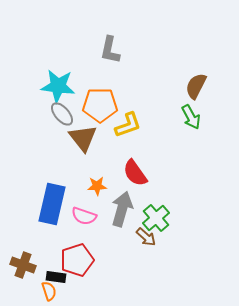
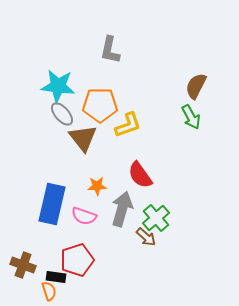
red semicircle: moved 5 px right, 2 px down
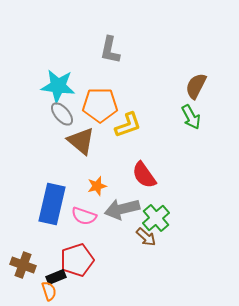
brown triangle: moved 2 px left, 3 px down; rotated 12 degrees counterclockwise
red semicircle: moved 4 px right
orange star: rotated 12 degrees counterclockwise
gray arrow: rotated 120 degrees counterclockwise
black rectangle: rotated 30 degrees counterclockwise
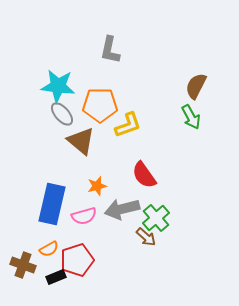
pink semicircle: rotated 35 degrees counterclockwise
orange semicircle: moved 42 px up; rotated 78 degrees clockwise
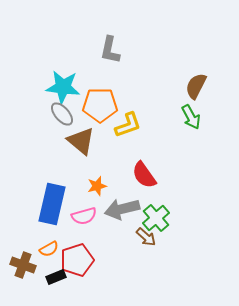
cyan star: moved 5 px right, 1 px down
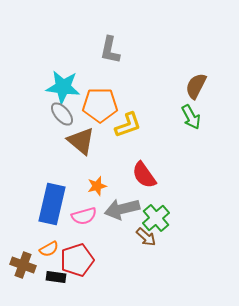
black rectangle: rotated 30 degrees clockwise
